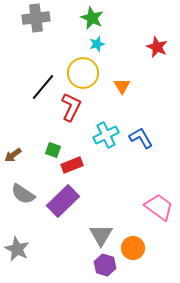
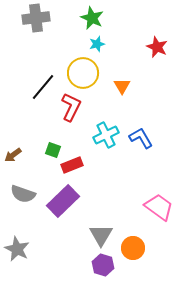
gray semicircle: rotated 15 degrees counterclockwise
purple hexagon: moved 2 px left
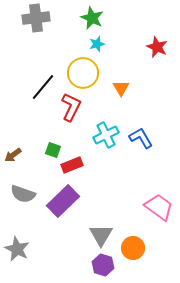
orange triangle: moved 1 px left, 2 px down
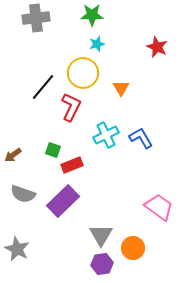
green star: moved 3 px up; rotated 25 degrees counterclockwise
purple hexagon: moved 1 px left, 1 px up; rotated 25 degrees counterclockwise
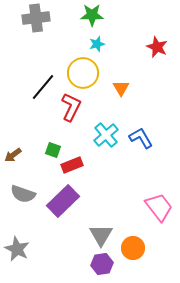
cyan cross: rotated 15 degrees counterclockwise
pink trapezoid: rotated 16 degrees clockwise
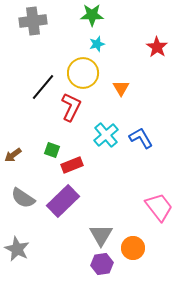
gray cross: moved 3 px left, 3 px down
red star: rotated 10 degrees clockwise
green square: moved 1 px left
gray semicircle: moved 4 px down; rotated 15 degrees clockwise
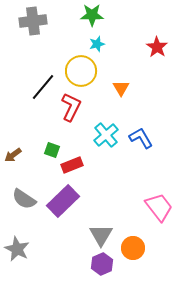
yellow circle: moved 2 px left, 2 px up
gray semicircle: moved 1 px right, 1 px down
purple hexagon: rotated 15 degrees counterclockwise
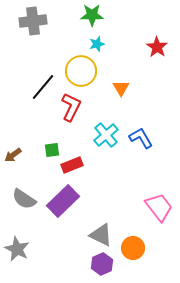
green square: rotated 28 degrees counterclockwise
gray triangle: rotated 35 degrees counterclockwise
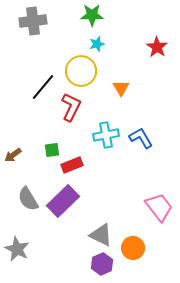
cyan cross: rotated 30 degrees clockwise
gray semicircle: moved 4 px right; rotated 25 degrees clockwise
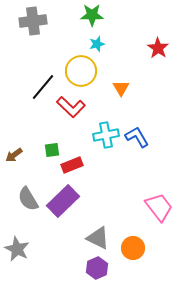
red star: moved 1 px right, 1 px down
red L-shape: rotated 108 degrees clockwise
blue L-shape: moved 4 px left, 1 px up
brown arrow: moved 1 px right
gray triangle: moved 3 px left, 3 px down
purple hexagon: moved 5 px left, 4 px down
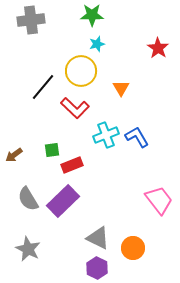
gray cross: moved 2 px left, 1 px up
red L-shape: moved 4 px right, 1 px down
cyan cross: rotated 10 degrees counterclockwise
pink trapezoid: moved 7 px up
gray star: moved 11 px right
purple hexagon: rotated 10 degrees counterclockwise
